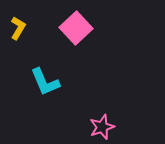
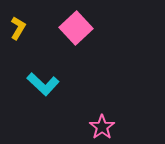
cyan L-shape: moved 2 px left, 2 px down; rotated 24 degrees counterclockwise
pink star: rotated 15 degrees counterclockwise
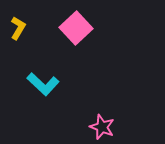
pink star: rotated 15 degrees counterclockwise
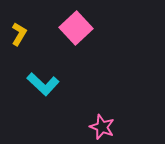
yellow L-shape: moved 1 px right, 6 px down
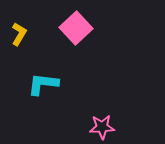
cyan L-shape: rotated 144 degrees clockwise
pink star: rotated 25 degrees counterclockwise
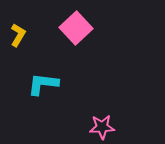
yellow L-shape: moved 1 px left, 1 px down
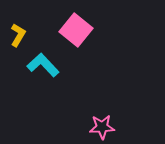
pink square: moved 2 px down; rotated 8 degrees counterclockwise
cyan L-shape: moved 19 px up; rotated 40 degrees clockwise
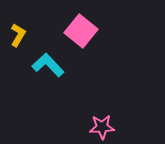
pink square: moved 5 px right, 1 px down
cyan L-shape: moved 5 px right
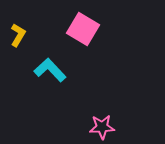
pink square: moved 2 px right, 2 px up; rotated 8 degrees counterclockwise
cyan L-shape: moved 2 px right, 5 px down
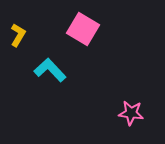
pink star: moved 29 px right, 14 px up; rotated 10 degrees clockwise
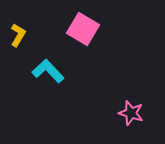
cyan L-shape: moved 2 px left, 1 px down
pink star: rotated 10 degrees clockwise
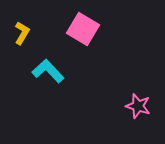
yellow L-shape: moved 4 px right, 2 px up
pink star: moved 7 px right, 7 px up
